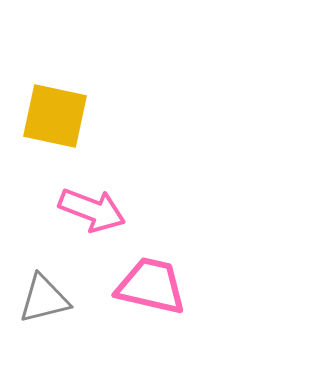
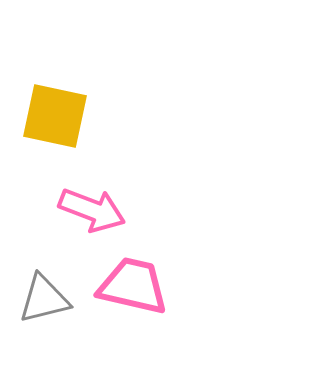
pink trapezoid: moved 18 px left
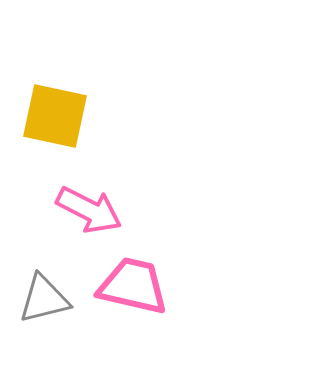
pink arrow: moved 3 px left; rotated 6 degrees clockwise
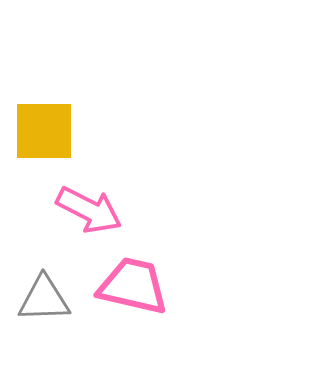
yellow square: moved 11 px left, 15 px down; rotated 12 degrees counterclockwise
gray triangle: rotated 12 degrees clockwise
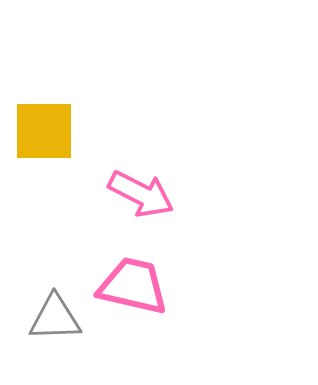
pink arrow: moved 52 px right, 16 px up
gray triangle: moved 11 px right, 19 px down
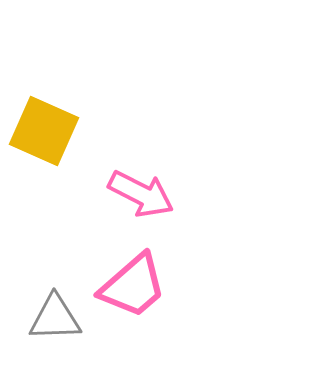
yellow square: rotated 24 degrees clockwise
pink trapezoid: rotated 126 degrees clockwise
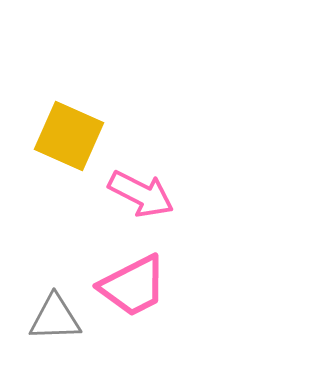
yellow square: moved 25 px right, 5 px down
pink trapezoid: rotated 14 degrees clockwise
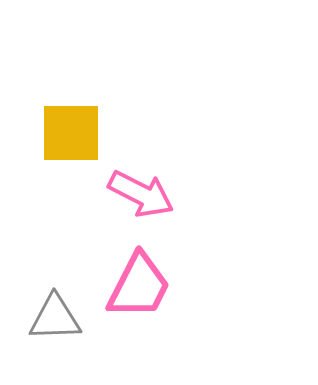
yellow square: moved 2 px right, 3 px up; rotated 24 degrees counterclockwise
pink trapezoid: moved 6 px right; rotated 36 degrees counterclockwise
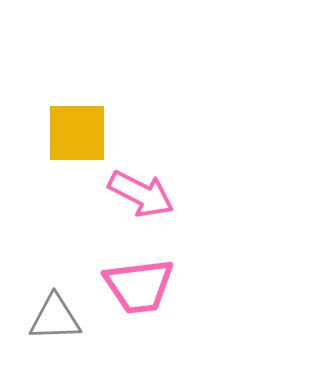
yellow square: moved 6 px right
pink trapezoid: rotated 56 degrees clockwise
